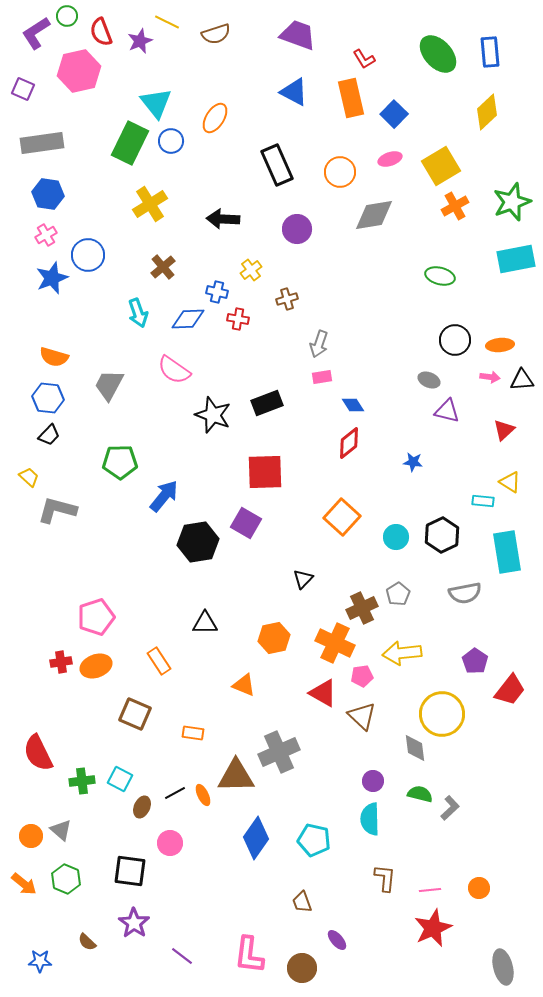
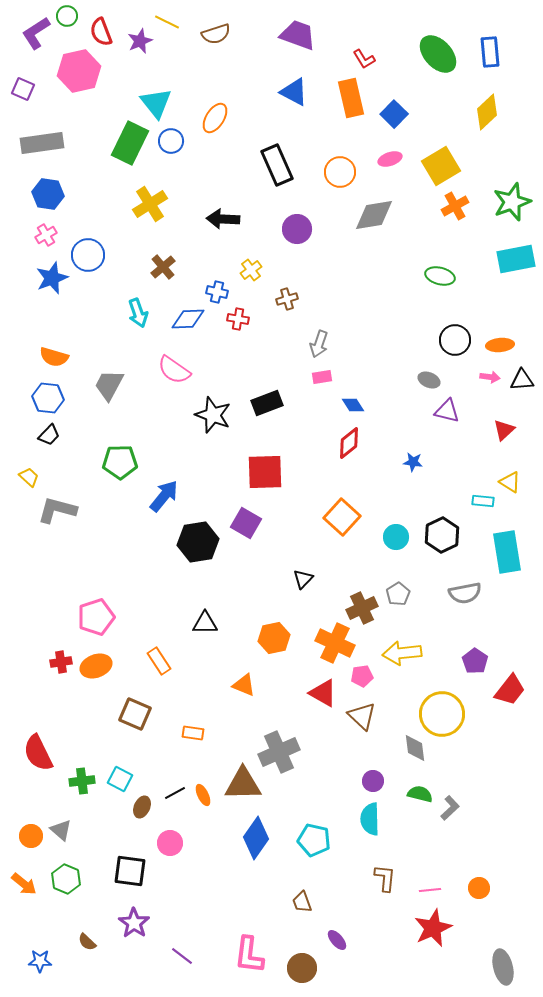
brown triangle at (236, 776): moved 7 px right, 8 px down
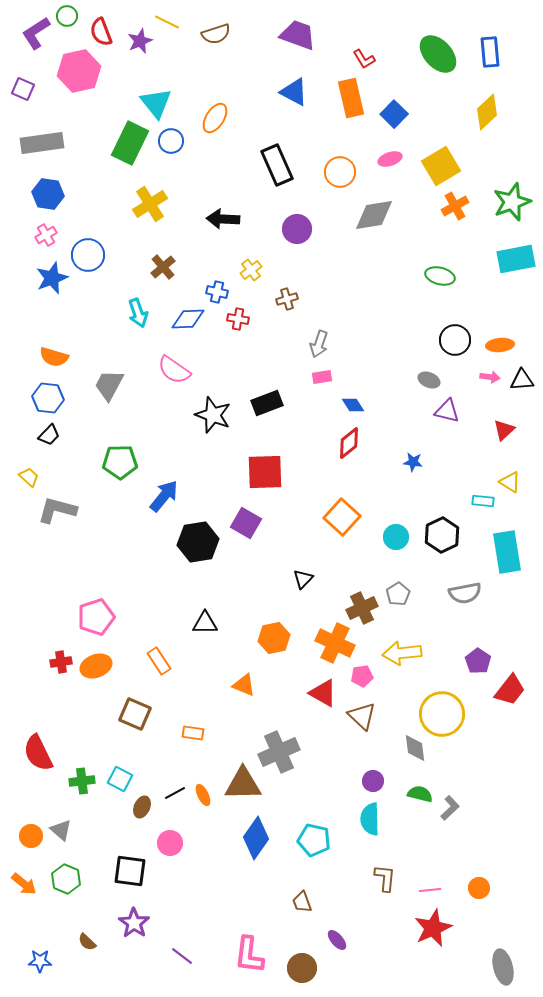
purple pentagon at (475, 661): moved 3 px right
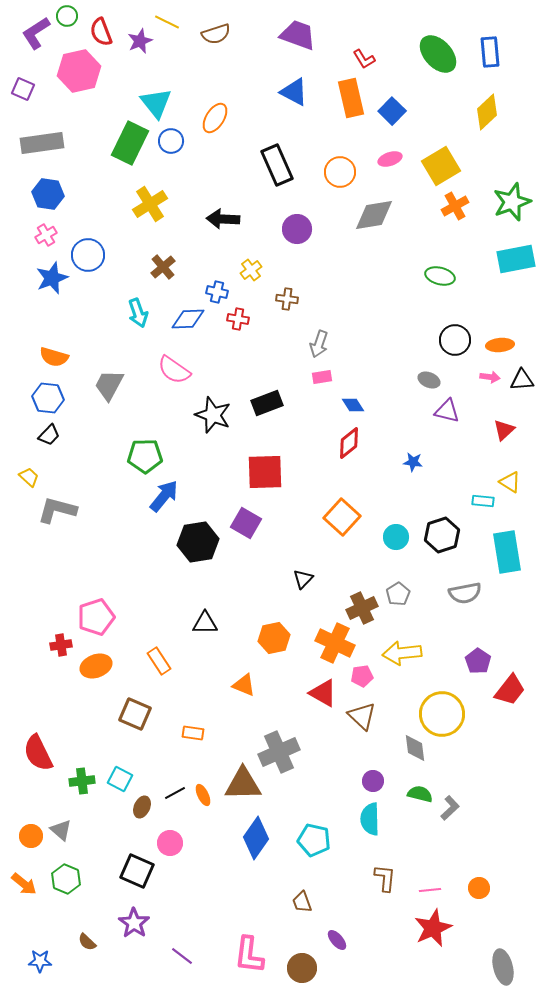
blue square at (394, 114): moved 2 px left, 3 px up
brown cross at (287, 299): rotated 25 degrees clockwise
green pentagon at (120, 462): moved 25 px right, 6 px up
black hexagon at (442, 535): rotated 8 degrees clockwise
red cross at (61, 662): moved 17 px up
black square at (130, 871): moved 7 px right; rotated 16 degrees clockwise
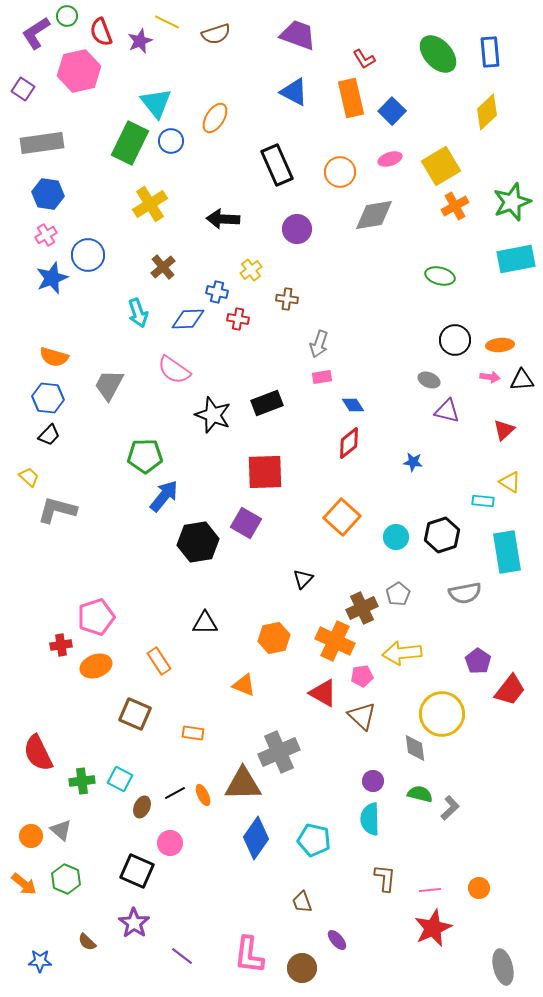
purple square at (23, 89): rotated 10 degrees clockwise
orange cross at (335, 643): moved 2 px up
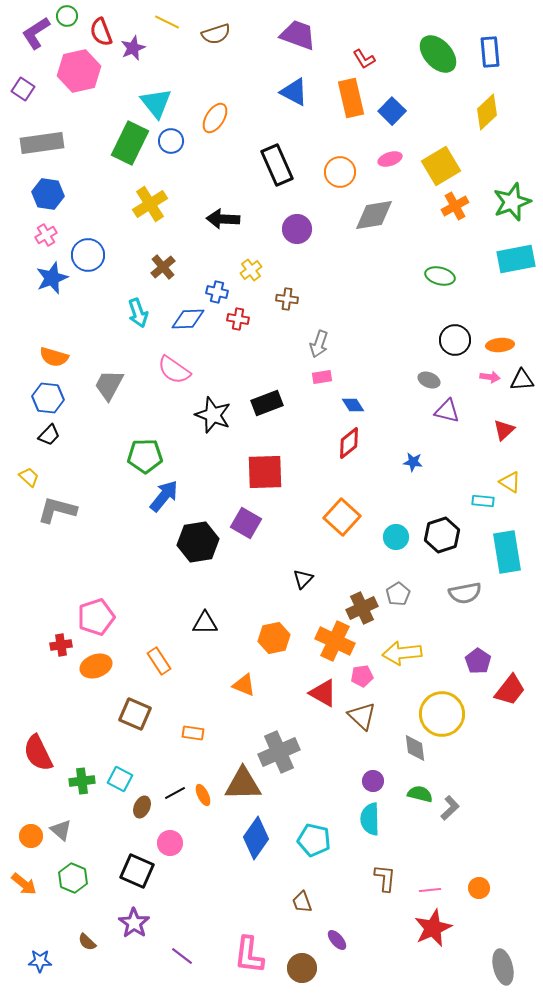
purple star at (140, 41): moved 7 px left, 7 px down
green hexagon at (66, 879): moved 7 px right, 1 px up
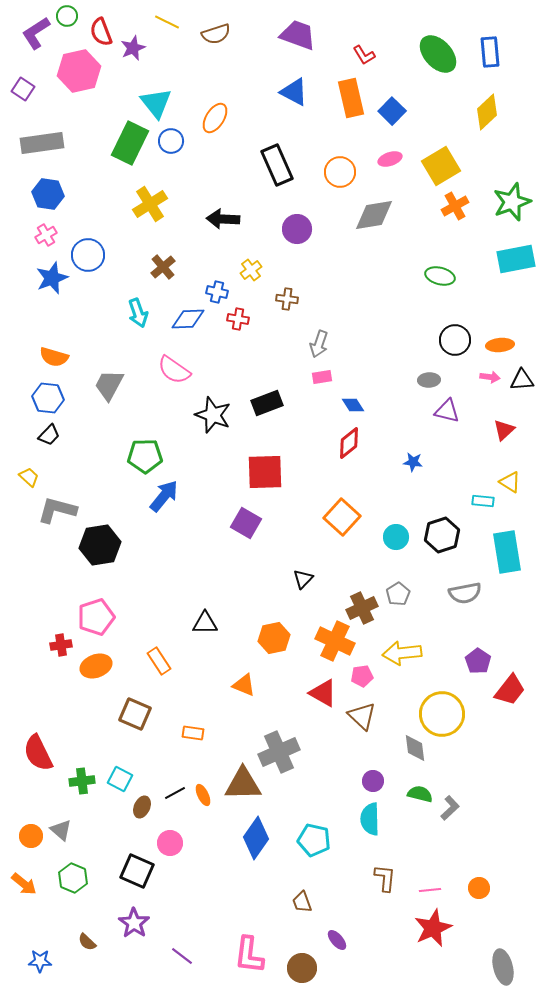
red L-shape at (364, 59): moved 4 px up
gray ellipse at (429, 380): rotated 25 degrees counterclockwise
black hexagon at (198, 542): moved 98 px left, 3 px down
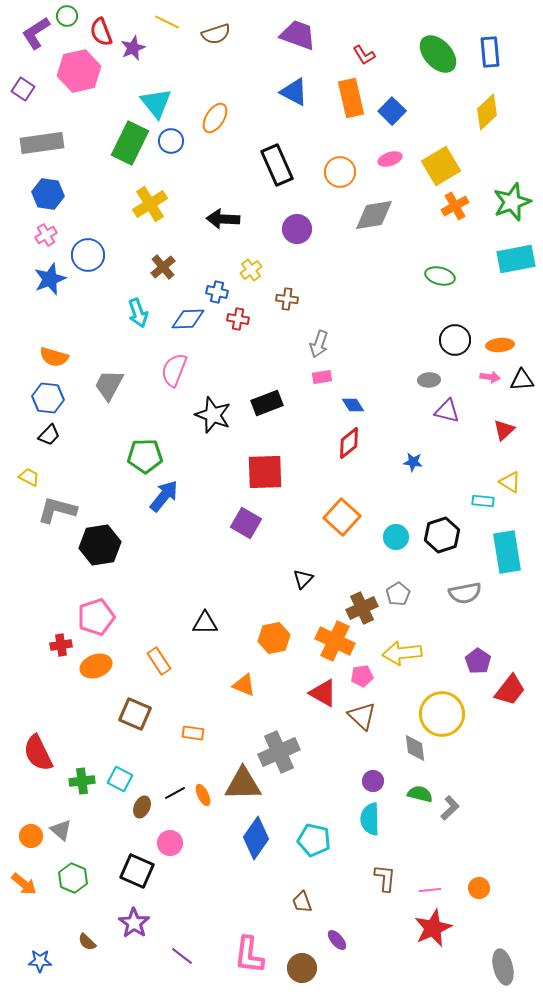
blue star at (52, 278): moved 2 px left, 1 px down
pink semicircle at (174, 370): rotated 76 degrees clockwise
yellow trapezoid at (29, 477): rotated 15 degrees counterclockwise
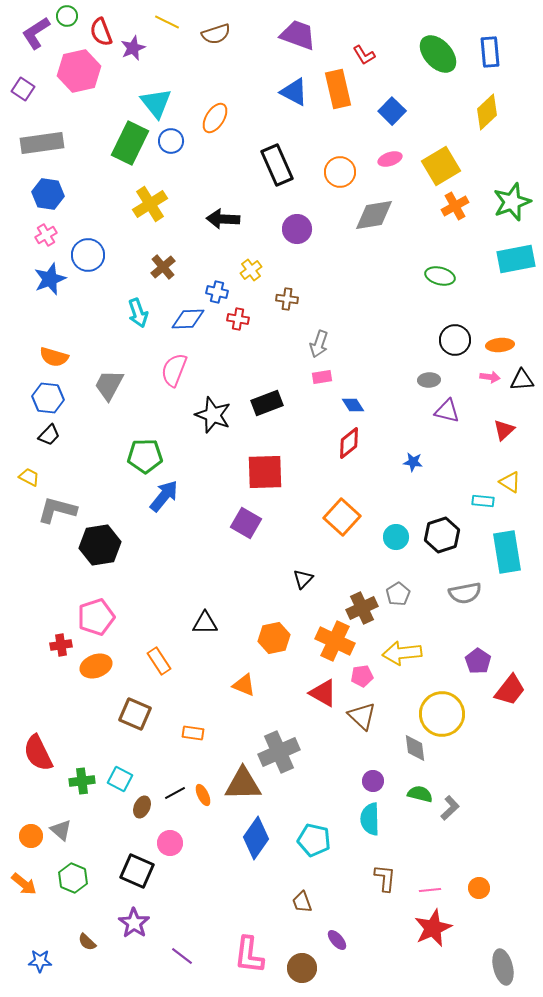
orange rectangle at (351, 98): moved 13 px left, 9 px up
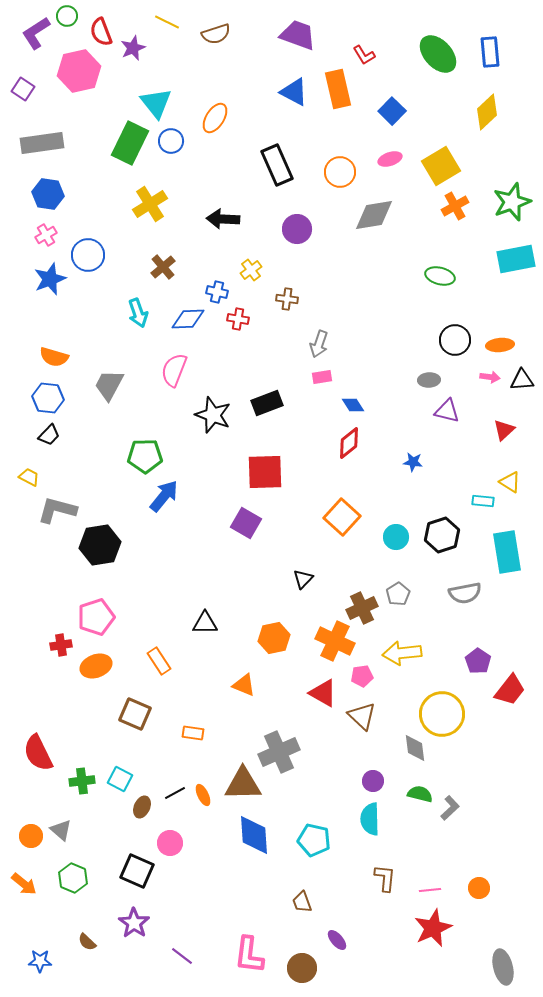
blue diamond at (256, 838): moved 2 px left, 3 px up; rotated 39 degrees counterclockwise
